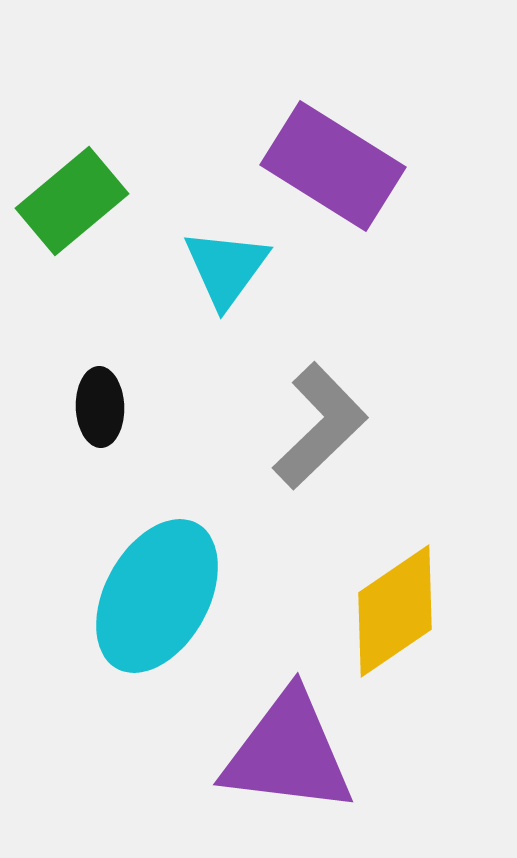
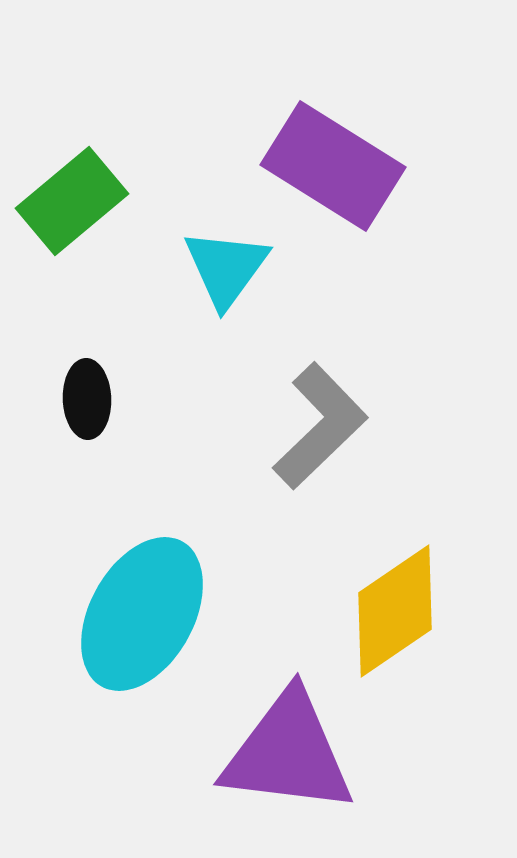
black ellipse: moved 13 px left, 8 px up
cyan ellipse: moved 15 px left, 18 px down
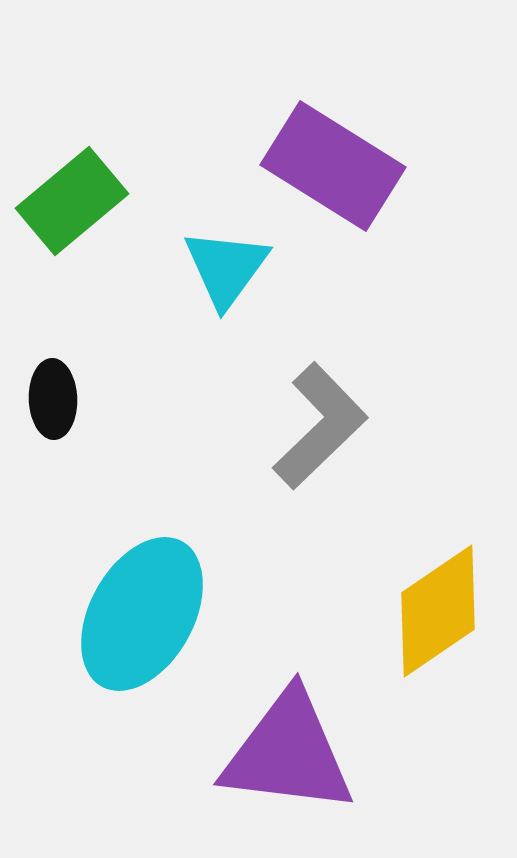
black ellipse: moved 34 px left
yellow diamond: moved 43 px right
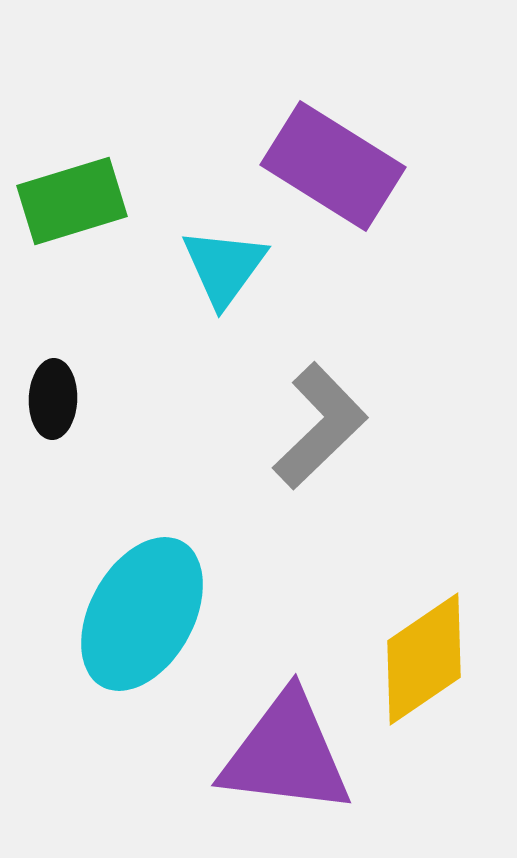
green rectangle: rotated 23 degrees clockwise
cyan triangle: moved 2 px left, 1 px up
black ellipse: rotated 4 degrees clockwise
yellow diamond: moved 14 px left, 48 px down
purple triangle: moved 2 px left, 1 px down
